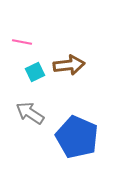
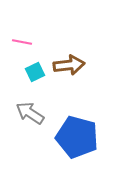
blue pentagon: rotated 9 degrees counterclockwise
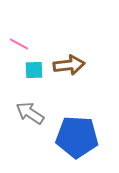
pink line: moved 3 px left, 2 px down; rotated 18 degrees clockwise
cyan square: moved 1 px left, 2 px up; rotated 24 degrees clockwise
blue pentagon: rotated 12 degrees counterclockwise
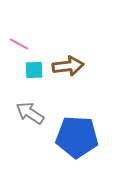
brown arrow: moved 1 px left, 1 px down
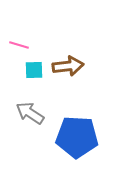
pink line: moved 1 px down; rotated 12 degrees counterclockwise
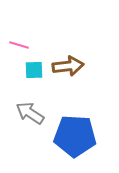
blue pentagon: moved 2 px left, 1 px up
